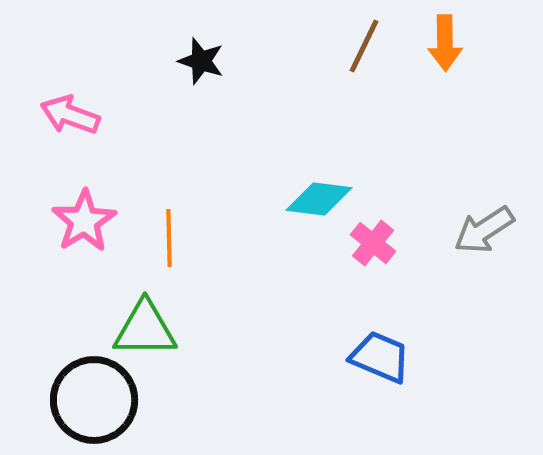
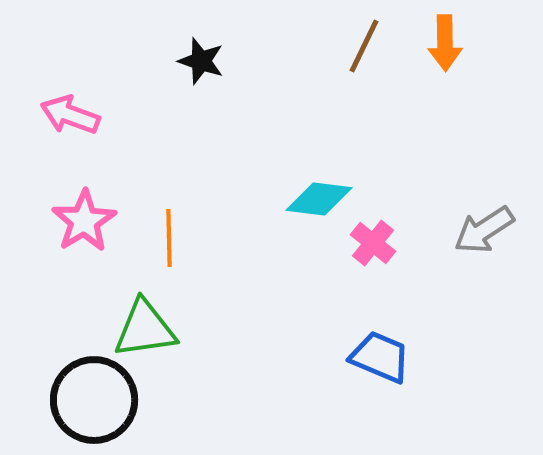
green triangle: rotated 8 degrees counterclockwise
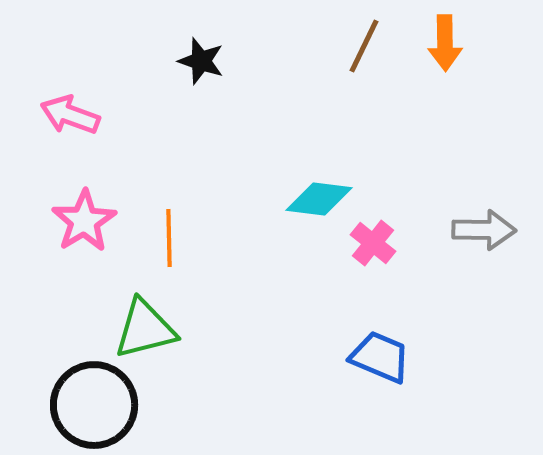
gray arrow: rotated 146 degrees counterclockwise
green triangle: rotated 6 degrees counterclockwise
black circle: moved 5 px down
